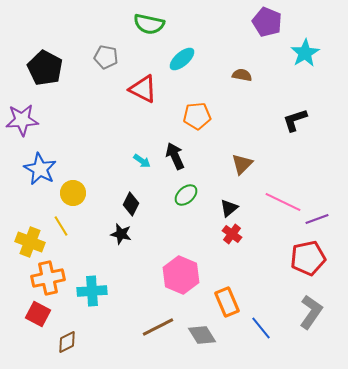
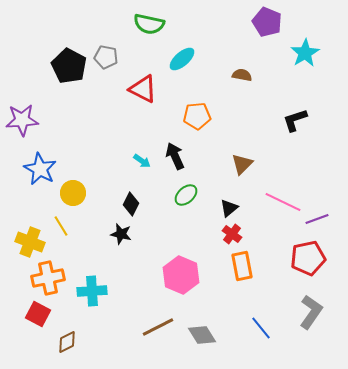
black pentagon: moved 24 px right, 2 px up
orange rectangle: moved 15 px right, 36 px up; rotated 12 degrees clockwise
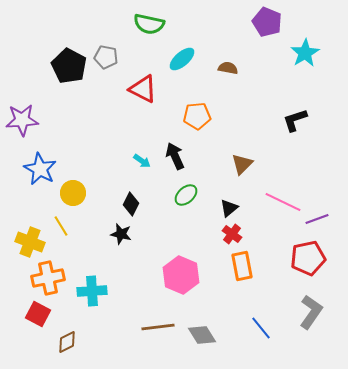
brown semicircle: moved 14 px left, 7 px up
brown line: rotated 20 degrees clockwise
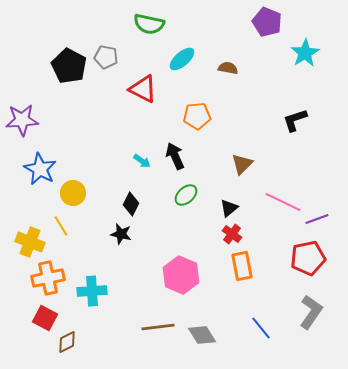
red square: moved 7 px right, 4 px down
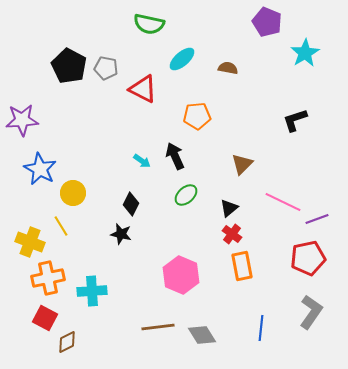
gray pentagon: moved 11 px down
blue line: rotated 45 degrees clockwise
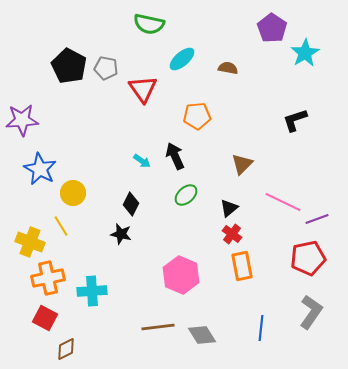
purple pentagon: moved 5 px right, 6 px down; rotated 12 degrees clockwise
red triangle: rotated 28 degrees clockwise
brown diamond: moved 1 px left, 7 px down
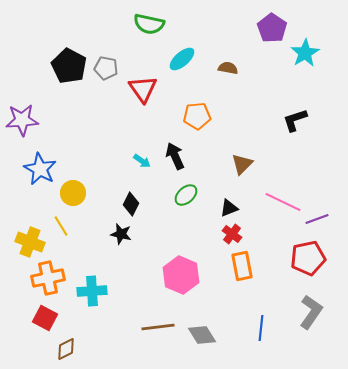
black triangle: rotated 18 degrees clockwise
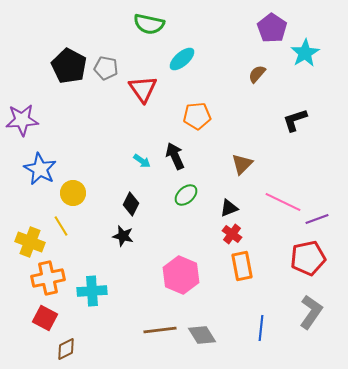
brown semicircle: moved 29 px right, 6 px down; rotated 60 degrees counterclockwise
black star: moved 2 px right, 2 px down
brown line: moved 2 px right, 3 px down
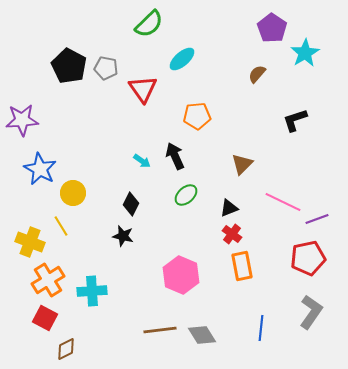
green semicircle: rotated 56 degrees counterclockwise
orange cross: moved 2 px down; rotated 20 degrees counterclockwise
